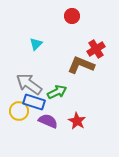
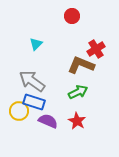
gray arrow: moved 3 px right, 3 px up
green arrow: moved 21 px right
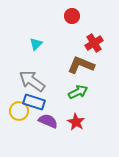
red cross: moved 2 px left, 6 px up
red star: moved 1 px left, 1 px down
